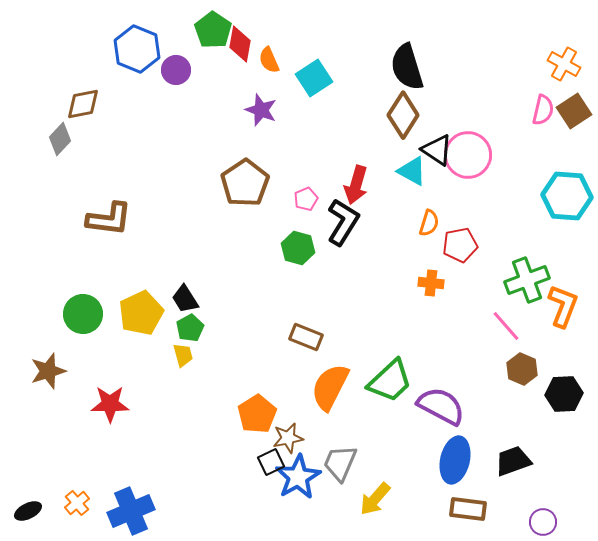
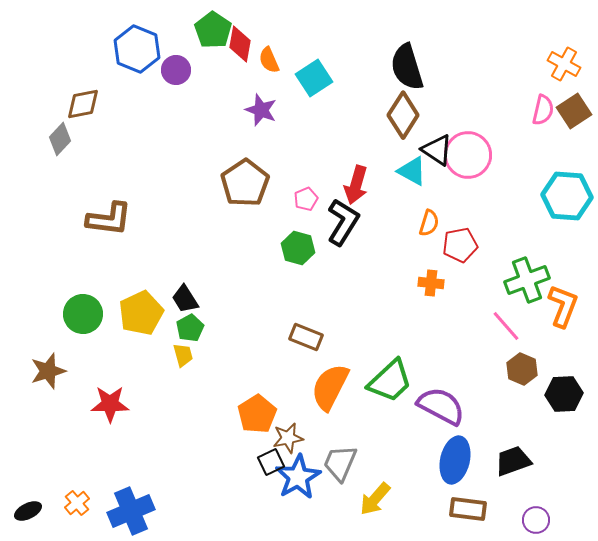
purple circle at (543, 522): moved 7 px left, 2 px up
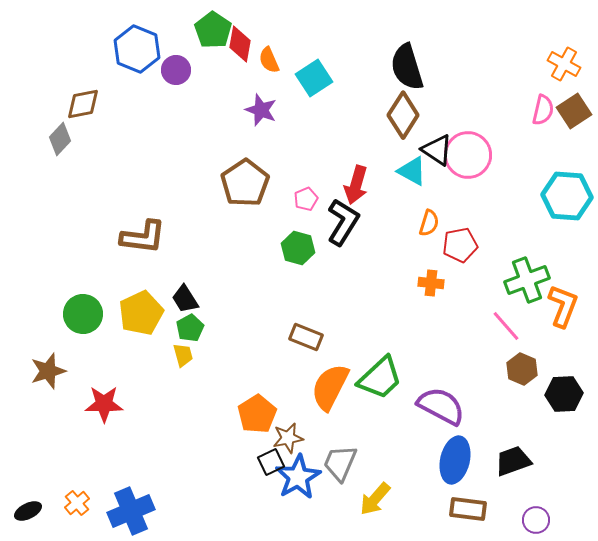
brown L-shape at (109, 219): moved 34 px right, 18 px down
green trapezoid at (390, 381): moved 10 px left, 3 px up
red star at (110, 404): moved 6 px left
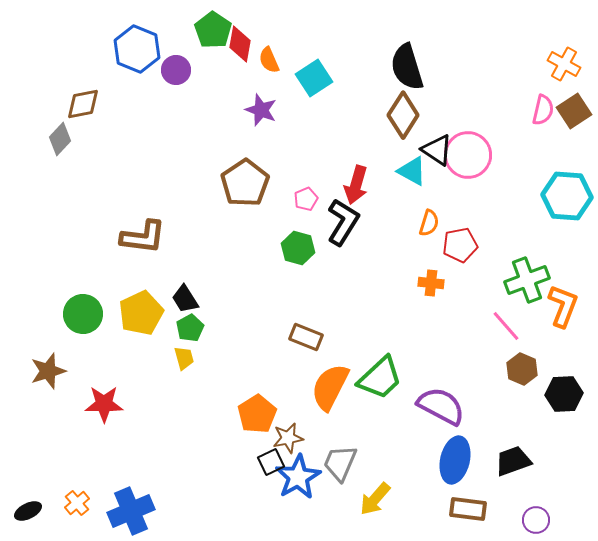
yellow trapezoid at (183, 355): moved 1 px right, 3 px down
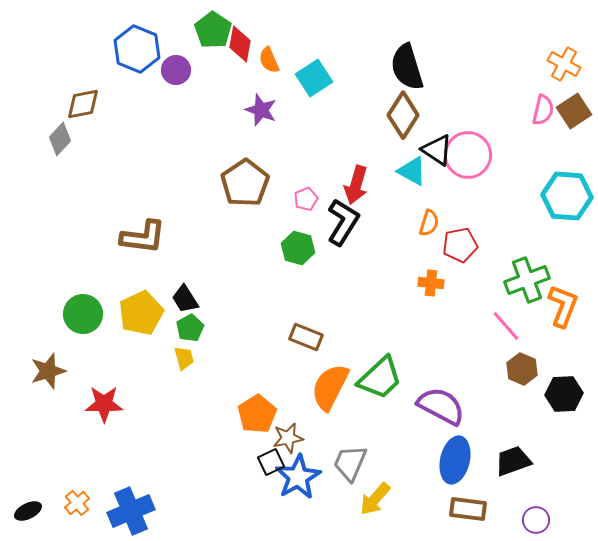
gray trapezoid at (340, 463): moved 10 px right
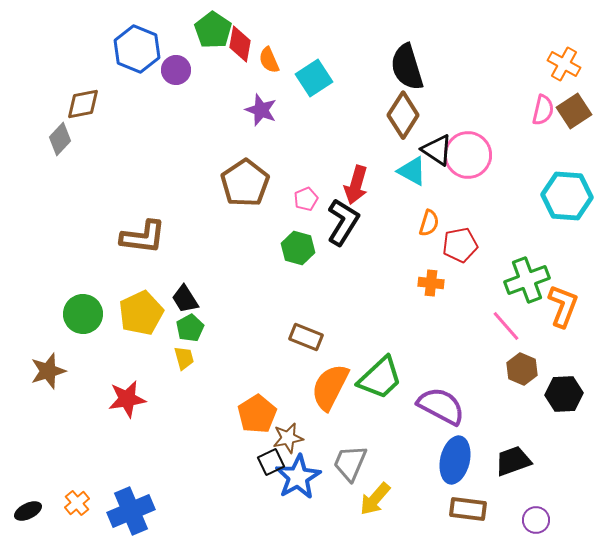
red star at (104, 404): moved 23 px right, 5 px up; rotated 9 degrees counterclockwise
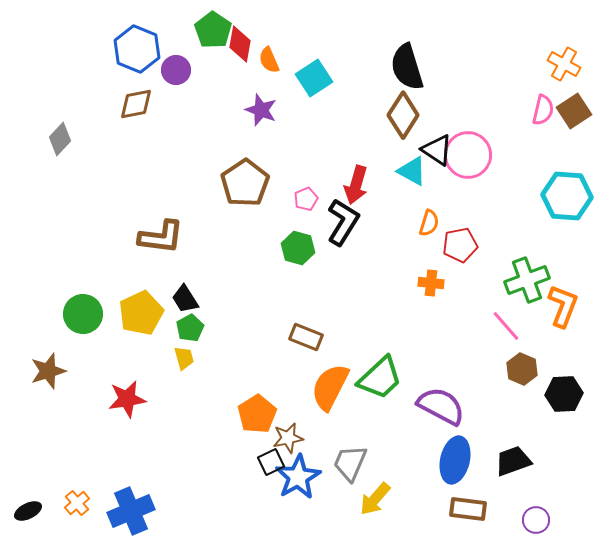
brown diamond at (83, 104): moved 53 px right
brown L-shape at (143, 237): moved 18 px right
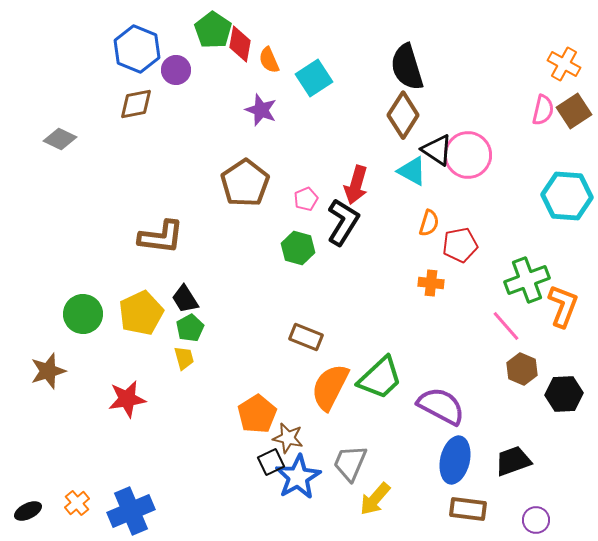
gray diamond at (60, 139): rotated 72 degrees clockwise
brown star at (288, 438): rotated 24 degrees clockwise
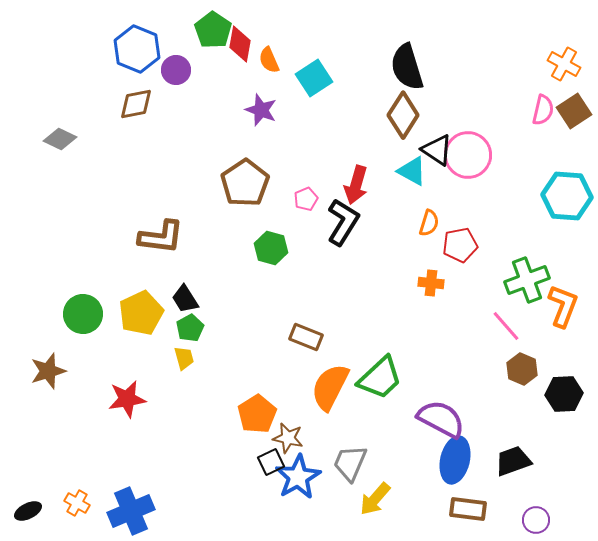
green hexagon at (298, 248): moved 27 px left
purple semicircle at (441, 406): moved 13 px down
orange cross at (77, 503): rotated 20 degrees counterclockwise
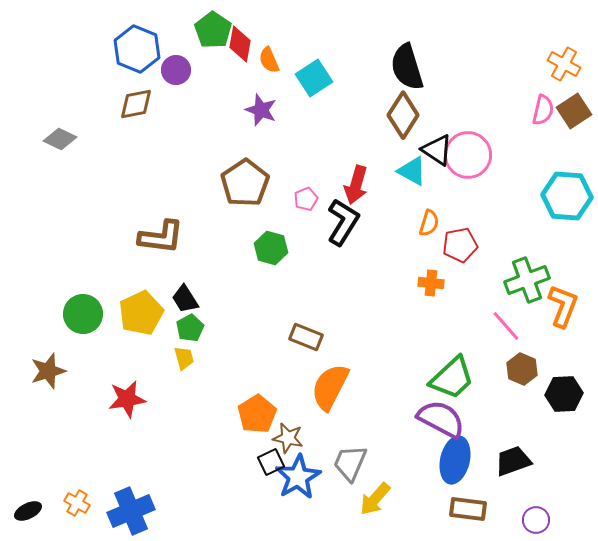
green trapezoid at (380, 378): moved 72 px right
